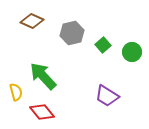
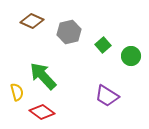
gray hexagon: moved 3 px left, 1 px up
green circle: moved 1 px left, 4 px down
yellow semicircle: moved 1 px right
red diamond: rotated 15 degrees counterclockwise
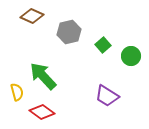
brown diamond: moved 5 px up
